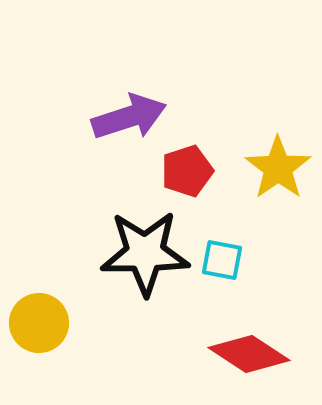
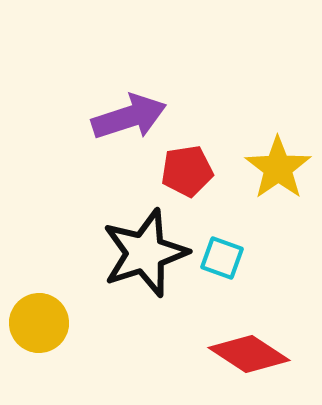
red pentagon: rotated 9 degrees clockwise
black star: rotated 18 degrees counterclockwise
cyan square: moved 2 px up; rotated 9 degrees clockwise
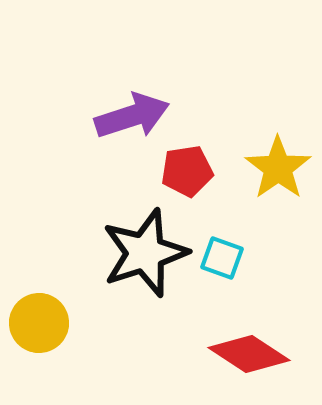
purple arrow: moved 3 px right, 1 px up
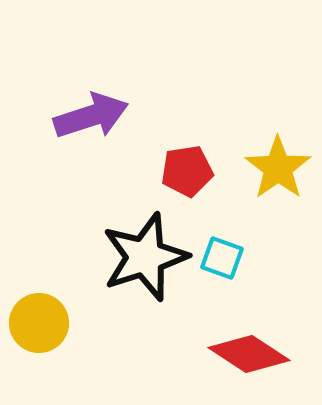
purple arrow: moved 41 px left
black star: moved 4 px down
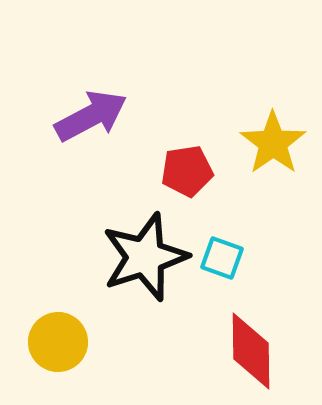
purple arrow: rotated 10 degrees counterclockwise
yellow star: moved 5 px left, 25 px up
yellow circle: moved 19 px right, 19 px down
red diamond: moved 2 px right, 3 px up; rotated 56 degrees clockwise
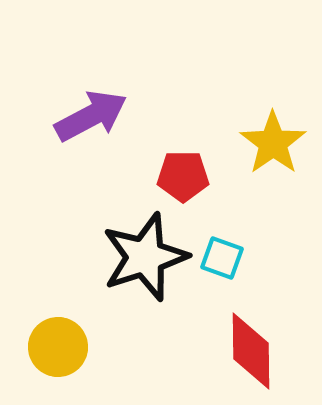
red pentagon: moved 4 px left, 5 px down; rotated 9 degrees clockwise
yellow circle: moved 5 px down
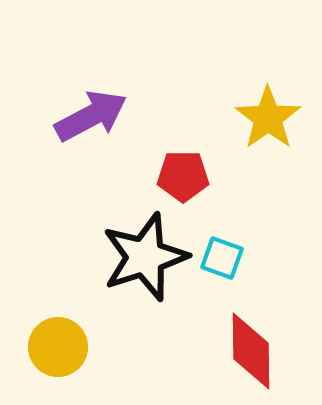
yellow star: moved 5 px left, 25 px up
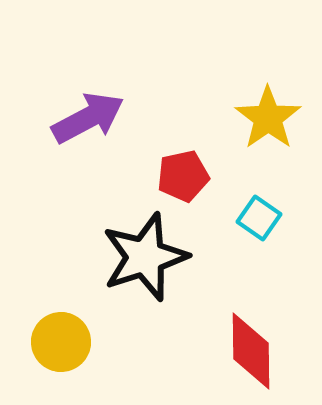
purple arrow: moved 3 px left, 2 px down
red pentagon: rotated 12 degrees counterclockwise
cyan square: moved 37 px right, 40 px up; rotated 15 degrees clockwise
yellow circle: moved 3 px right, 5 px up
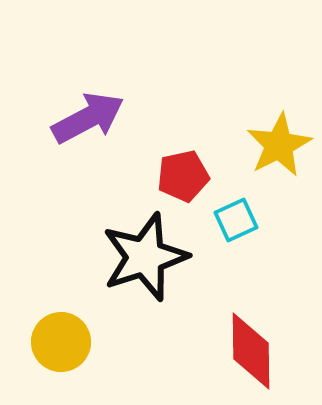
yellow star: moved 11 px right, 27 px down; rotated 8 degrees clockwise
cyan square: moved 23 px left, 2 px down; rotated 30 degrees clockwise
